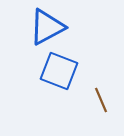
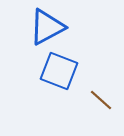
brown line: rotated 25 degrees counterclockwise
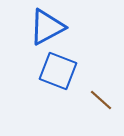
blue square: moved 1 px left
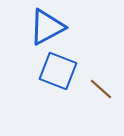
brown line: moved 11 px up
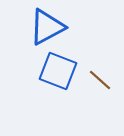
brown line: moved 1 px left, 9 px up
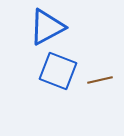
brown line: rotated 55 degrees counterclockwise
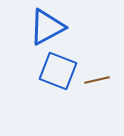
brown line: moved 3 px left
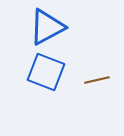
blue square: moved 12 px left, 1 px down
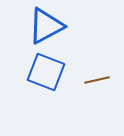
blue triangle: moved 1 px left, 1 px up
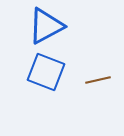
brown line: moved 1 px right
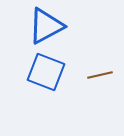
brown line: moved 2 px right, 5 px up
